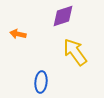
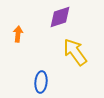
purple diamond: moved 3 px left, 1 px down
orange arrow: rotated 84 degrees clockwise
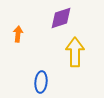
purple diamond: moved 1 px right, 1 px down
yellow arrow: rotated 36 degrees clockwise
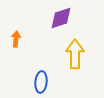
orange arrow: moved 2 px left, 5 px down
yellow arrow: moved 2 px down
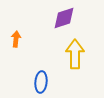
purple diamond: moved 3 px right
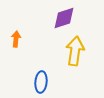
yellow arrow: moved 3 px up; rotated 8 degrees clockwise
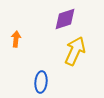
purple diamond: moved 1 px right, 1 px down
yellow arrow: rotated 16 degrees clockwise
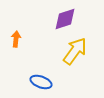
yellow arrow: rotated 12 degrees clockwise
blue ellipse: rotated 75 degrees counterclockwise
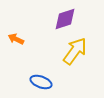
orange arrow: rotated 70 degrees counterclockwise
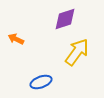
yellow arrow: moved 2 px right, 1 px down
blue ellipse: rotated 40 degrees counterclockwise
